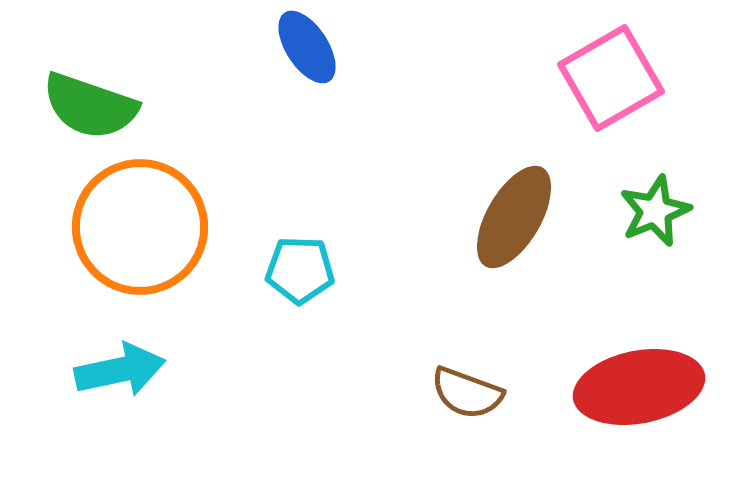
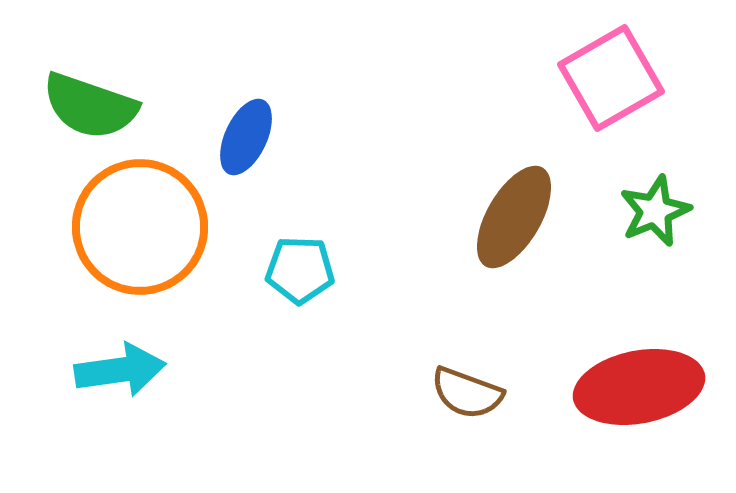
blue ellipse: moved 61 px left, 90 px down; rotated 58 degrees clockwise
cyan arrow: rotated 4 degrees clockwise
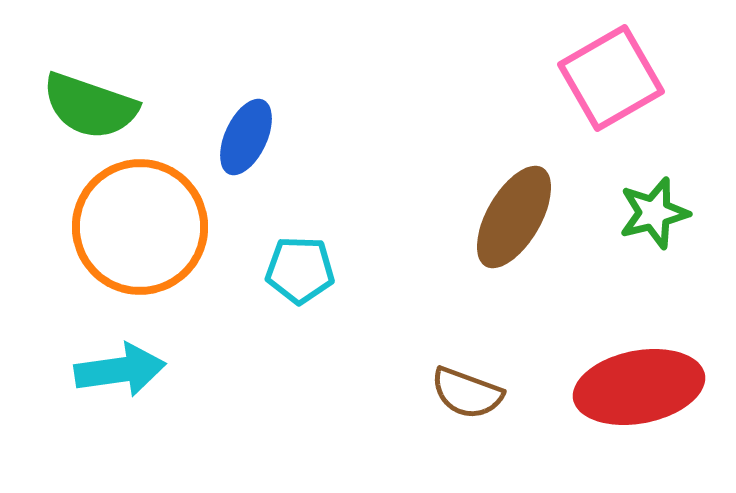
green star: moved 1 px left, 2 px down; rotated 8 degrees clockwise
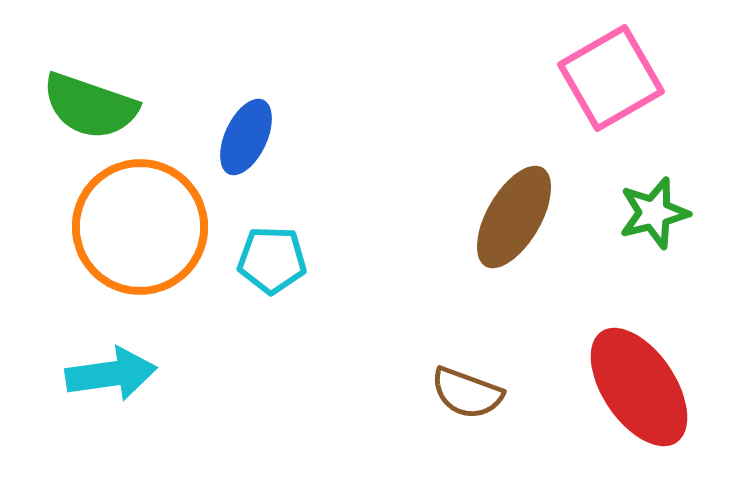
cyan pentagon: moved 28 px left, 10 px up
cyan arrow: moved 9 px left, 4 px down
red ellipse: rotated 67 degrees clockwise
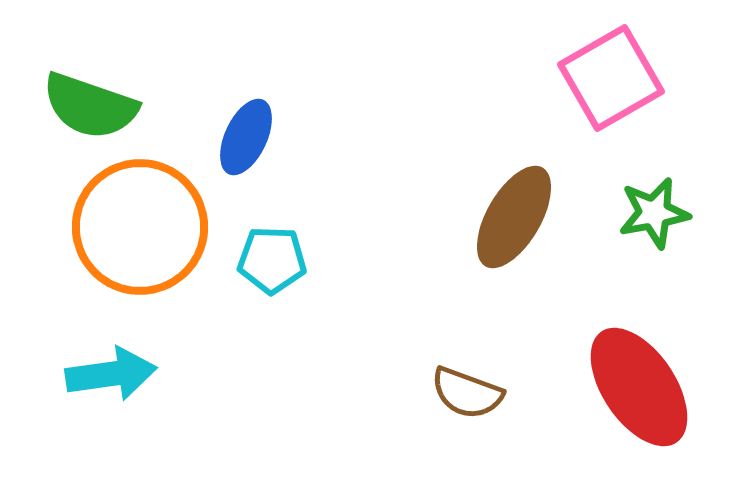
green star: rotated 4 degrees clockwise
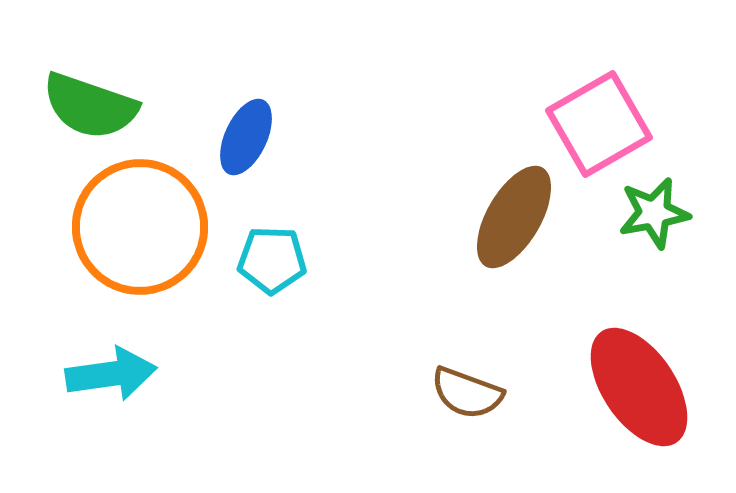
pink square: moved 12 px left, 46 px down
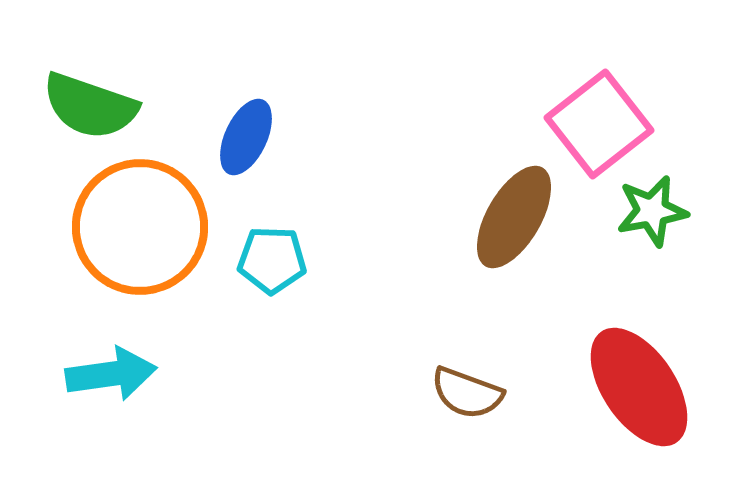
pink square: rotated 8 degrees counterclockwise
green star: moved 2 px left, 2 px up
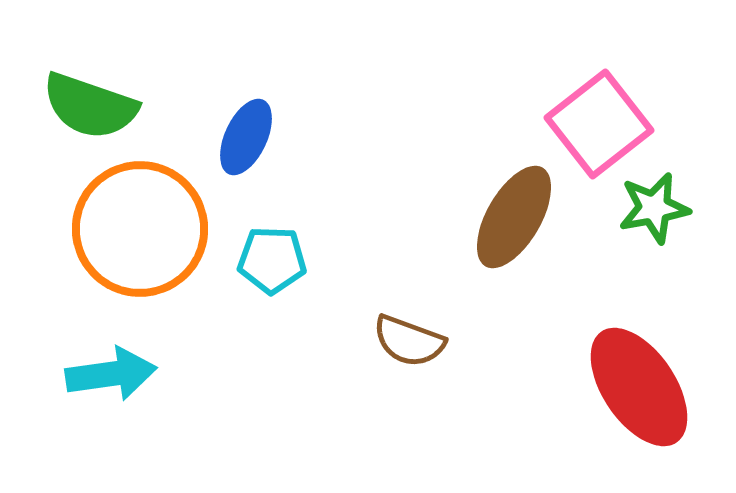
green star: moved 2 px right, 3 px up
orange circle: moved 2 px down
brown semicircle: moved 58 px left, 52 px up
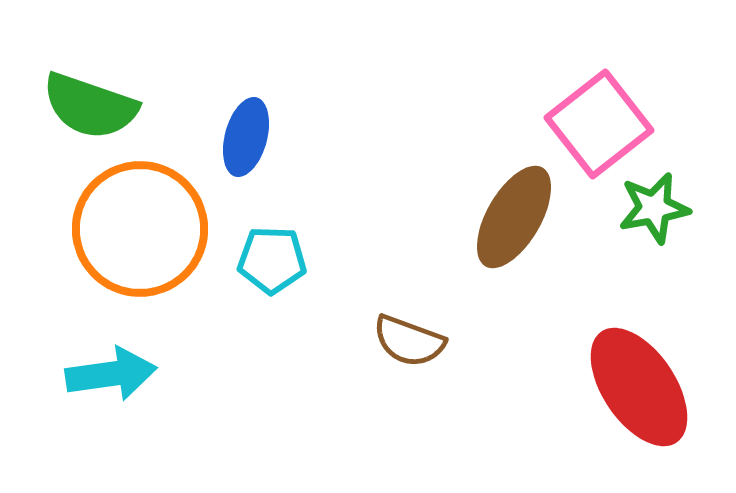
blue ellipse: rotated 10 degrees counterclockwise
